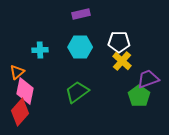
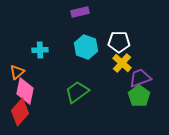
purple rectangle: moved 1 px left, 2 px up
cyan hexagon: moved 6 px right; rotated 20 degrees clockwise
yellow cross: moved 2 px down
purple trapezoid: moved 8 px left, 1 px up
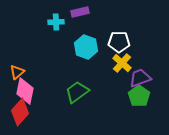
cyan cross: moved 16 px right, 28 px up
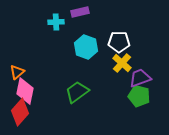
green pentagon: rotated 20 degrees counterclockwise
